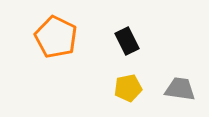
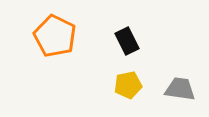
orange pentagon: moved 1 px left, 1 px up
yellow pentagon: moved 3 px up
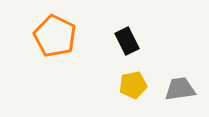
yellow pentagon: moved 5 px right
gray trapezoid: rotated 16 degrees counterclockwise
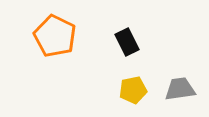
black rectangle: moved 1 px down
yellow pentagon: moved 5 px down
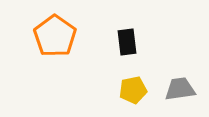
orange pentagon: rotated 9 degrees clockwise
black rectangle: rotated 20 degrees clockwise
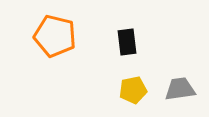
orange pentagon: rotated 21 degrees counterclockwise
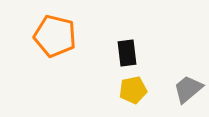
black rectangle: moved 11 px down
gray trapezoid: moved 8 px right; rotated 32 degrees counterclockwise
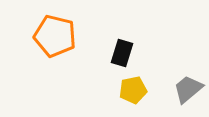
black rectangle: moved 5 px left; rotated 24 degrees clockwise
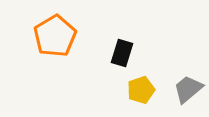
orange pentagon: rotated 27 degrees clockwise
yellow pentagon: moved 8 px right; rotated 8 degrees counterclockwise
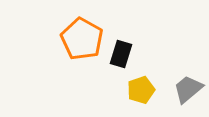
orange pentagon: moved 27 px right, 3 px down; rotated 12 degrees counterclockwise
black rectangle: moved 1 px left, 1 px down
